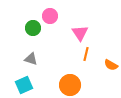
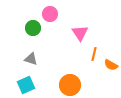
pink circle: moved 2 px up
orange line: moved 8 px right
cyan square: moved 2 px right
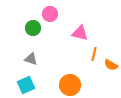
pink triangle: rotated 42 degrees counterclockwise
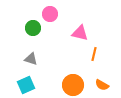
orange semicircle: moved 9 px left, 20 px down
orange circle: moved 3 px right
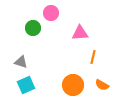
pink circle: moved 1 px right, 1 px up
pink triangle: rotated 18 degrees counterclockwise
orange line: moved 1 px left, 3 px down
gray triangle: moved 10 px left, 3 px down
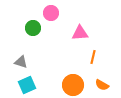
cyan square: moved 1 px right
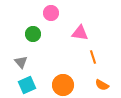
green circle: moved 6 px down
pink triangle: rotated 12 degrees clockwise
orange line: rotated 32 degrees counterclockwise
gray triangle: rotated 32 degrees clockwise
orange circle: moved 10 px left
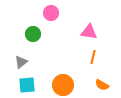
pink triangle: moved 9 px right, 1 px up
orange line: rotated 32 degrees clockwise
gray triangle: rotated 32 degrees clockwise
cyan square: rotated 18 degrees clockwise
